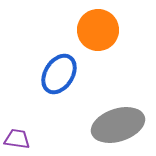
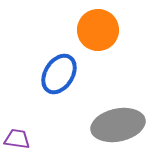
gray ellipse: rotated 6 degrees clockwise
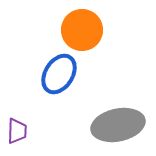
orange circle: moved 16 px left
purple trapezoid: moved 8 px up; rotated 84 degrees clockwise
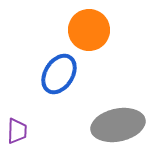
orange circle: moved 7 px right
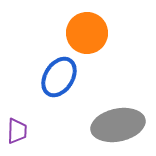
orange circle: moved 2 px left, 3 px down
blue ellipse: moved 3 px down
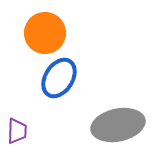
orange circle: moved 42 px left
blue ellipse: moved 1 px down
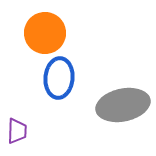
blue ellipse: rotated 27 degrees counterclockwise
gray ellipse: moved 5 px right, 20 px up
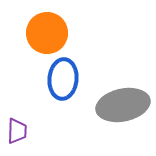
orange circle: moved 2 px right
blue ellipse: moved 4 px right, 1 px down
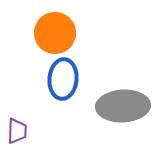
orange circle: moved 8 px right
gray ellipse: moved 1 px down; rotated 9 degrees clockwise
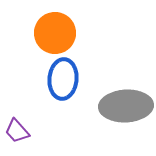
gray ellipse: moved 3 px right
purple trapezoid: rotated 136 degrees clockwise
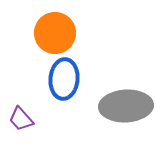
blue ellipse: moved 1 px right
purple trapezoid: moved 4 px right, 12 px up
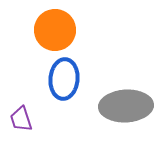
orange circle: moved 3 px up
purple trapezoid: rotated 24 degrees clockwise
